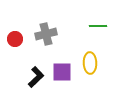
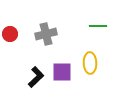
red circle: moved 5 px left, 5 px up
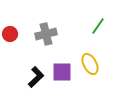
green line: rotated 54 degrees counterclockwise
yellow ellipse: moved 1 px down; rotated 25 degrees counterclockwise
